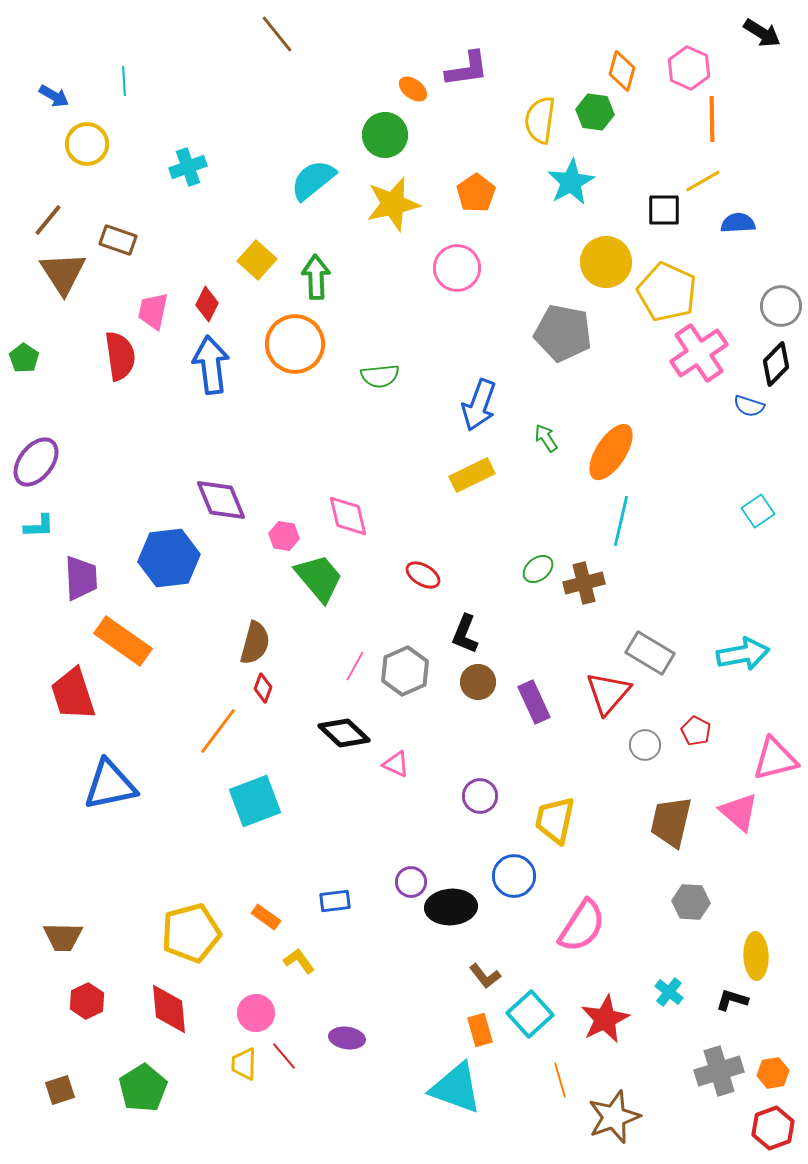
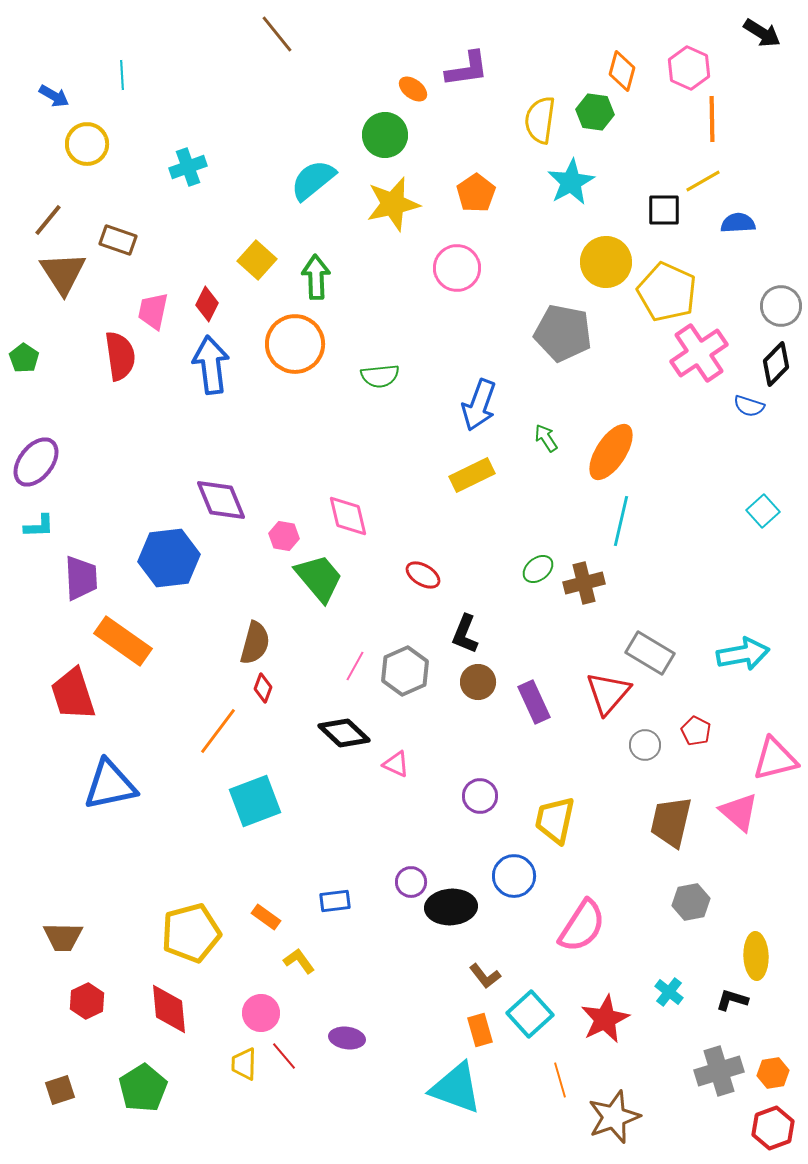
cyan line at (124, 81): moved 2 px left, 6 px up
cyan square at (758, 511): moved 5 px right; rotated 8 degrees counterclockwise
gray hexagon at (691, 902): rotated 15 degrees counterclockwise
pink circle at (256, 1013): moved 5 px right
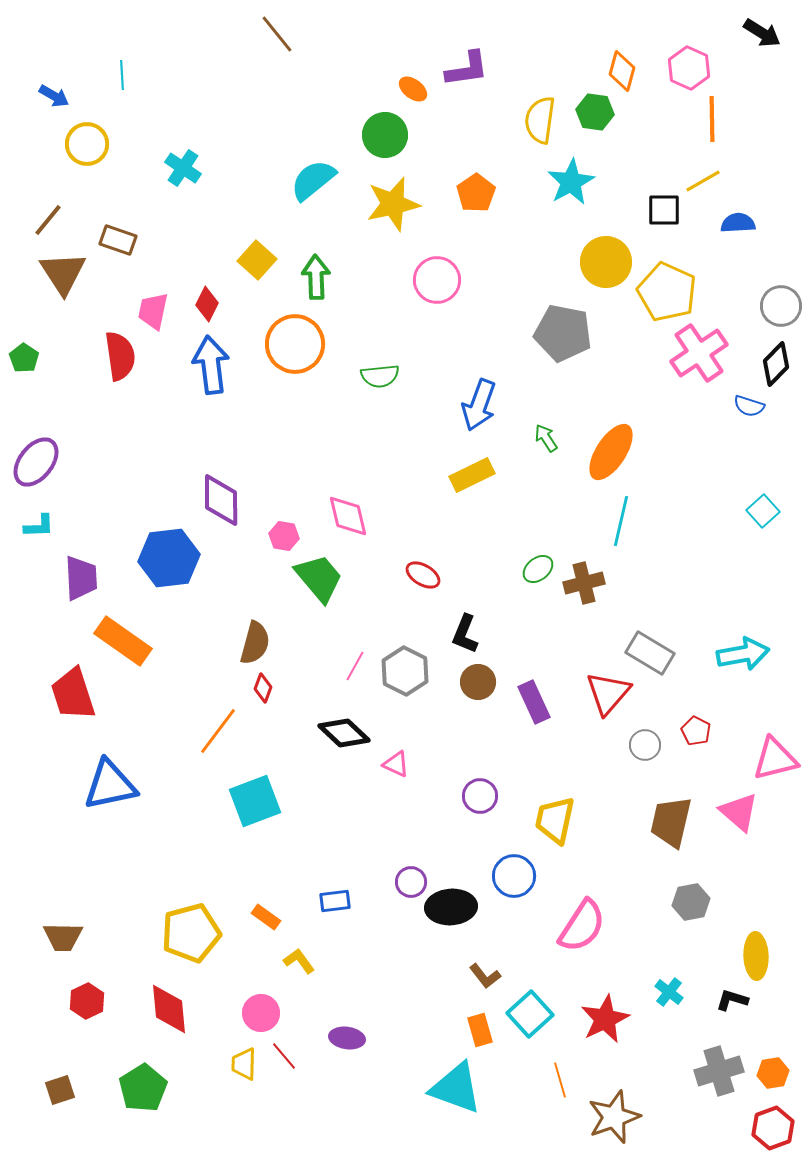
cyan cross at (188, 167): moved 5 px left, 1 px down; rotated 36 degrees counterclockwise
pink circle at (457, 268): moved 20 px left, 12 px down
purple diamond at (221, 500): rotated 22 degrees clockwise
gray hexagon at (405, 671): rotated 9 degrees counterclockwise
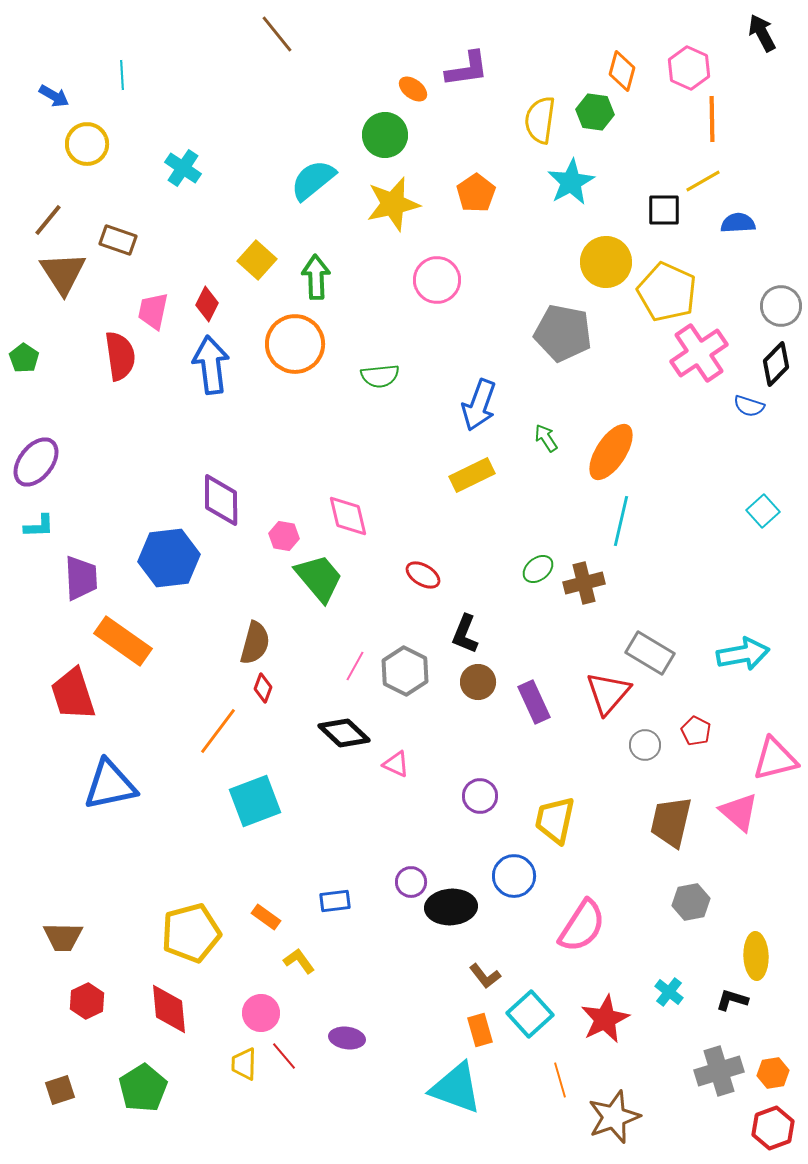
black arrow at (762, 33): rotated 150 degrees counterclockwise
